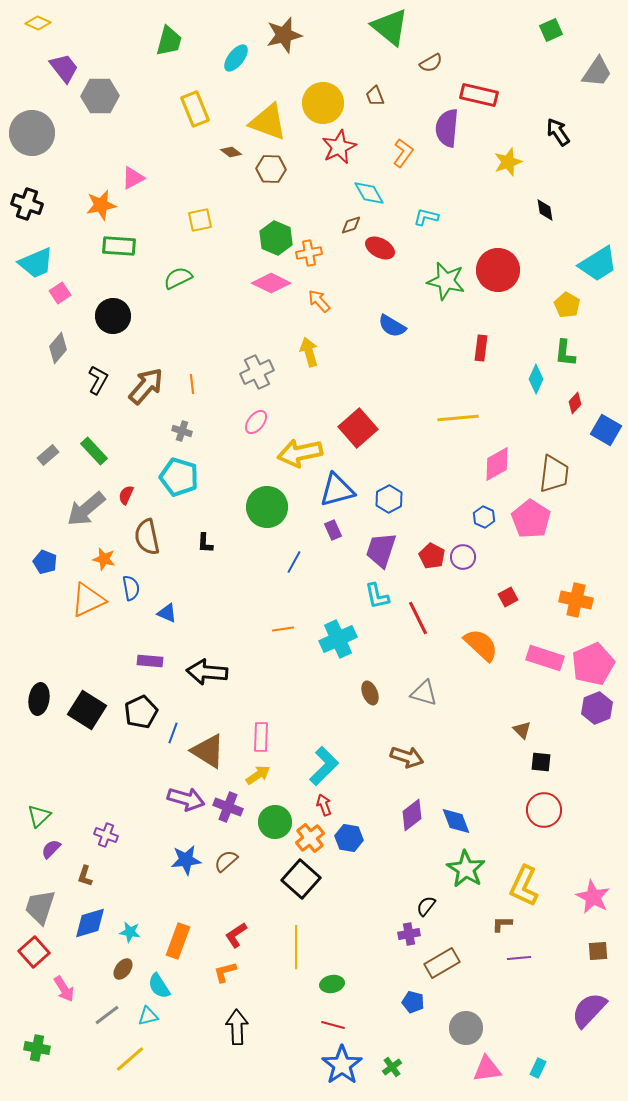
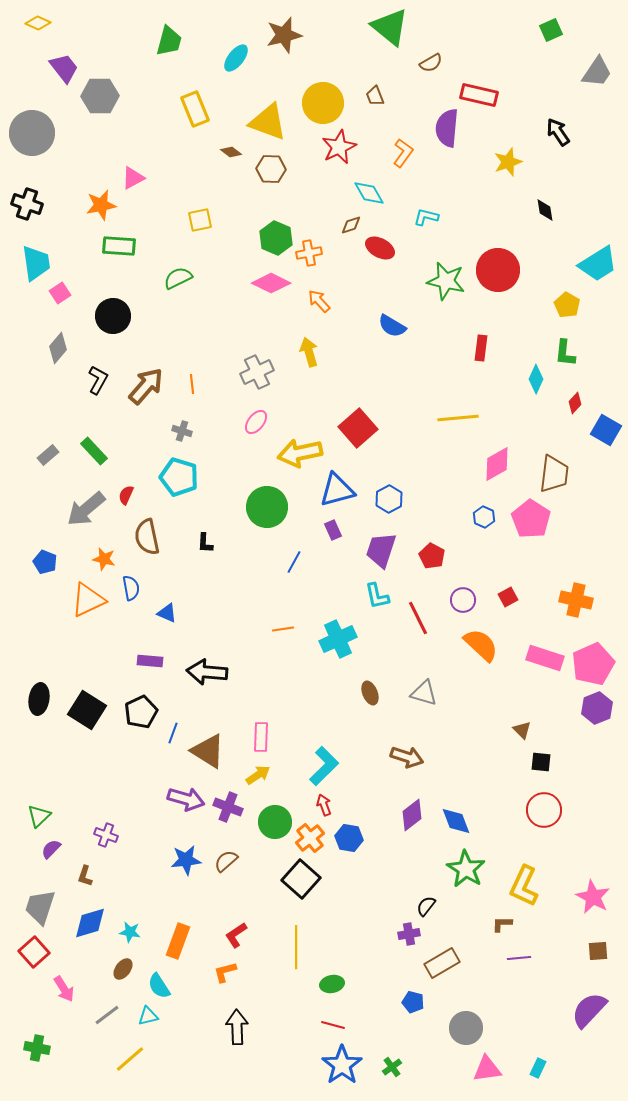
cyan trapezoid at (36, 263): rotated 75 degrees counterclockwise
purple circle at (463, 557): moved 43 px down
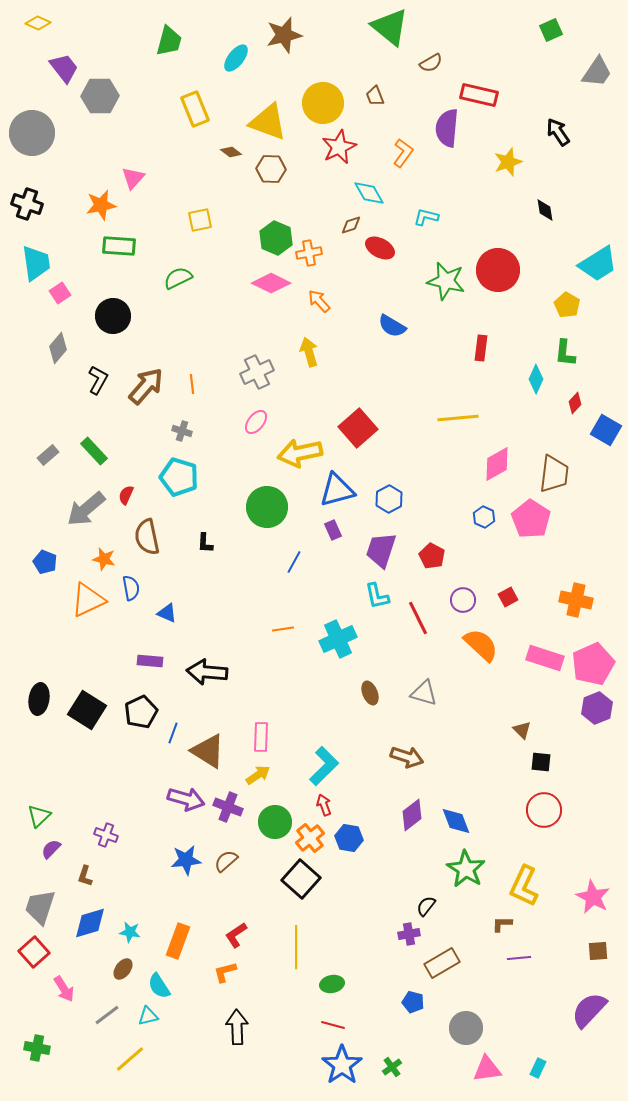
pink triangle at (133, 178): rotated 20 degrees counterclockwise
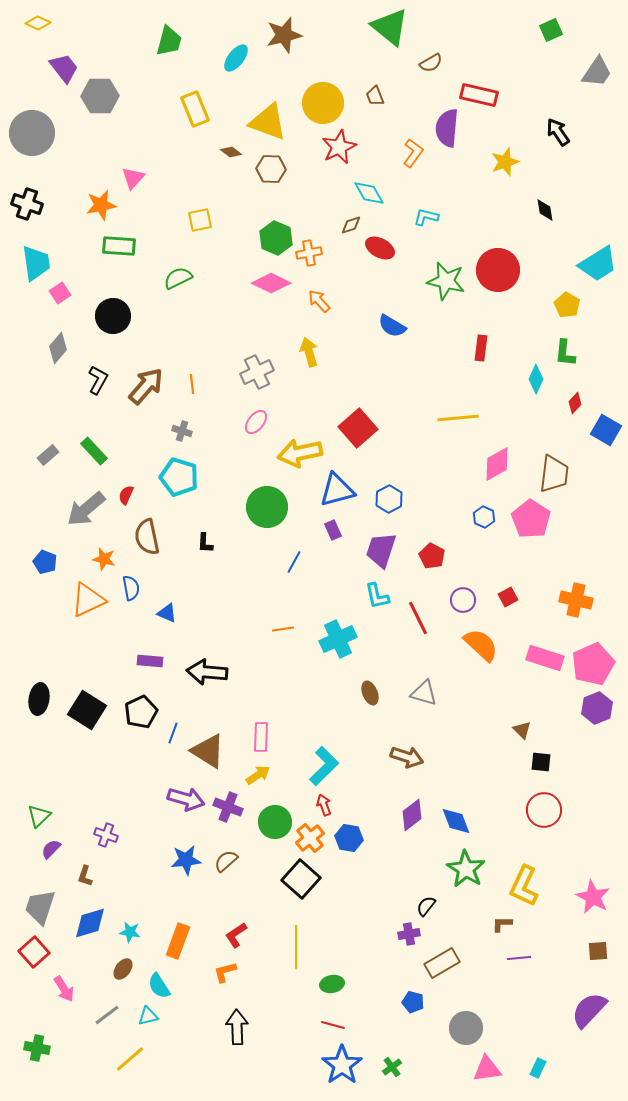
orange L-shape at (403, 153): moved 10 px right
yellow star at (508, 162): moved 3 px left
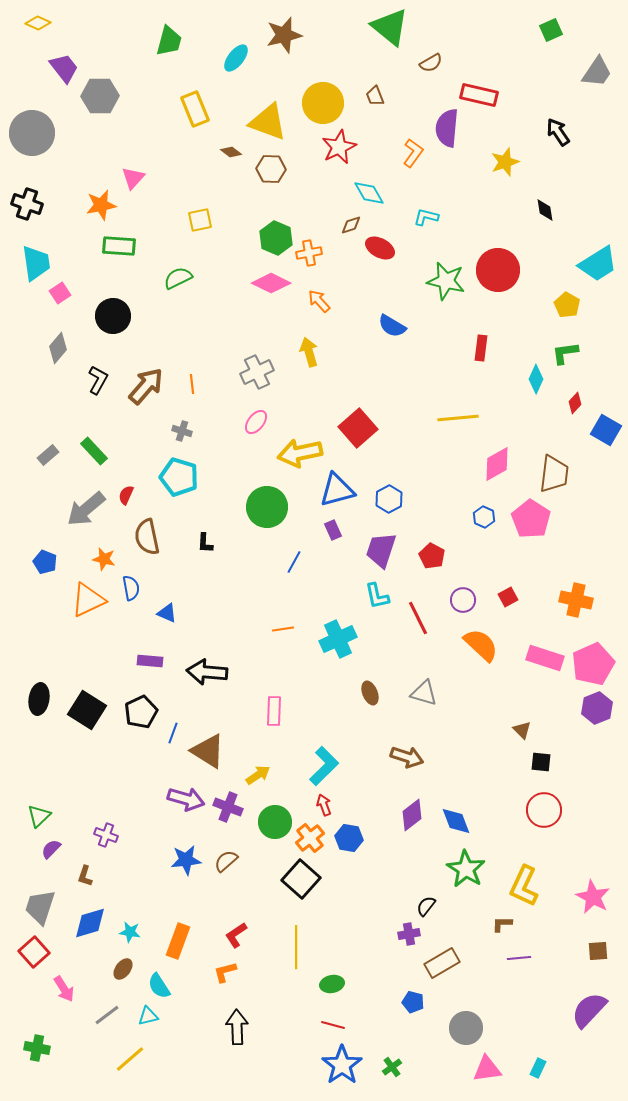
green L-shape at (565, 353): rotated 76 degrees clockwise
pink rectangle at (261, 737): moved 13 px right, 26 px up
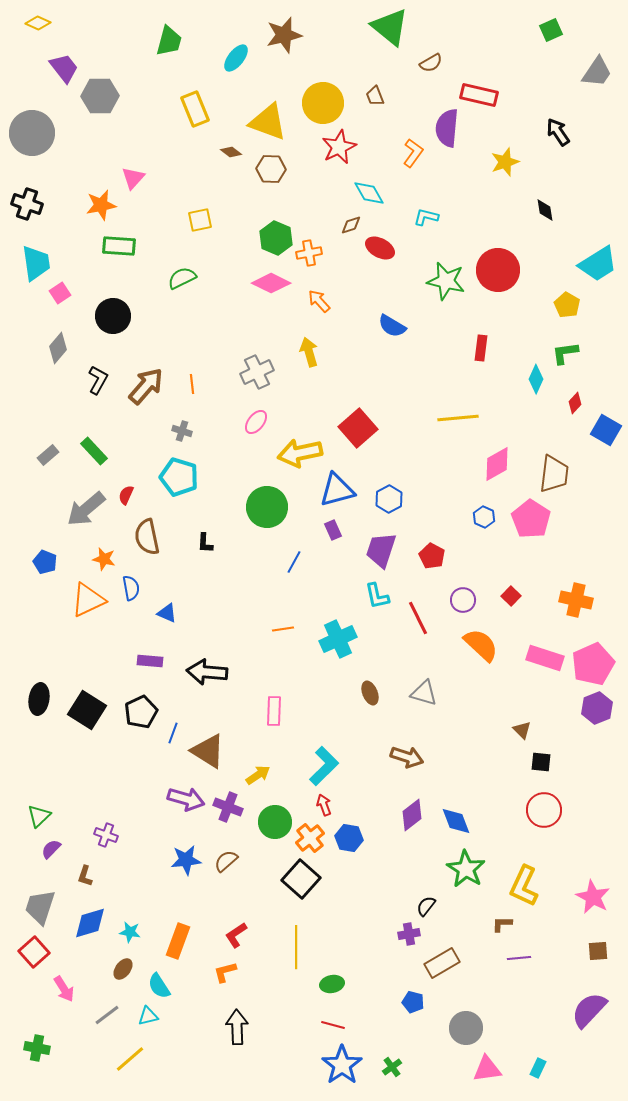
green semicircle at (178, 278): moved 4 px right
red square at (508, 597): moved 3 px right, 1 px up; rotated 18 degrees counterclockwise
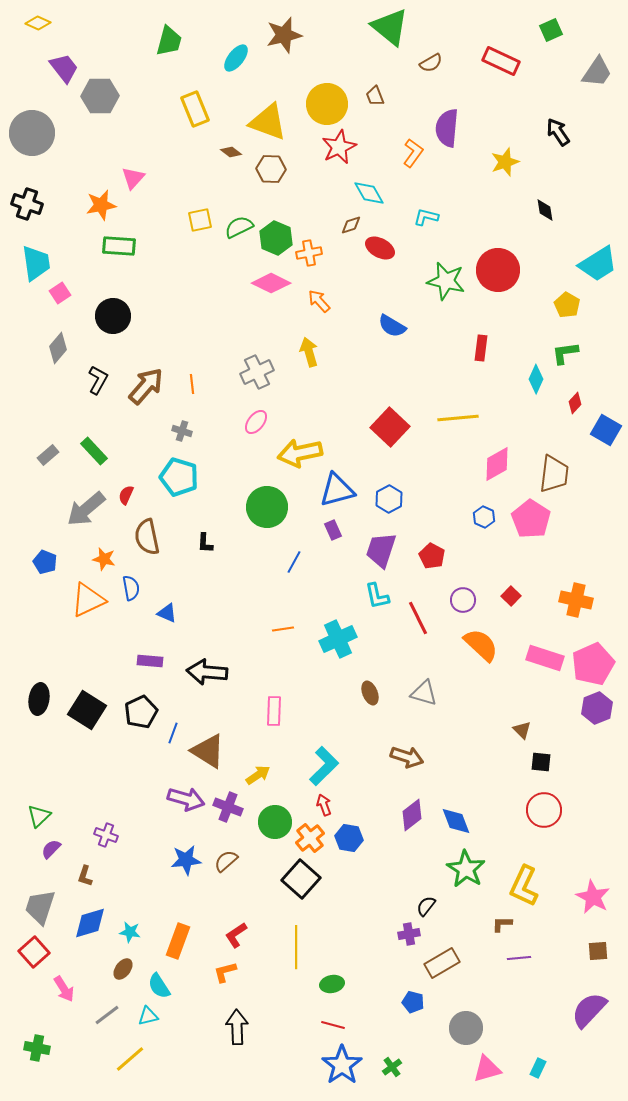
red rectangle at (479, 95): moved 22 px right, 34 px up; rotated 12 degrees clockwise
yellow circle at (323, 103): moved 4 px right, 1 px down
green semicircle at (182, 278): moved 57 px right, 51 px up
red square at (358, 428): moved 32 px right, 1 px up; rotated 6 degrees counterclockwise
pink triangle at (487, 1069): rotated 8 degrees counterclockwise
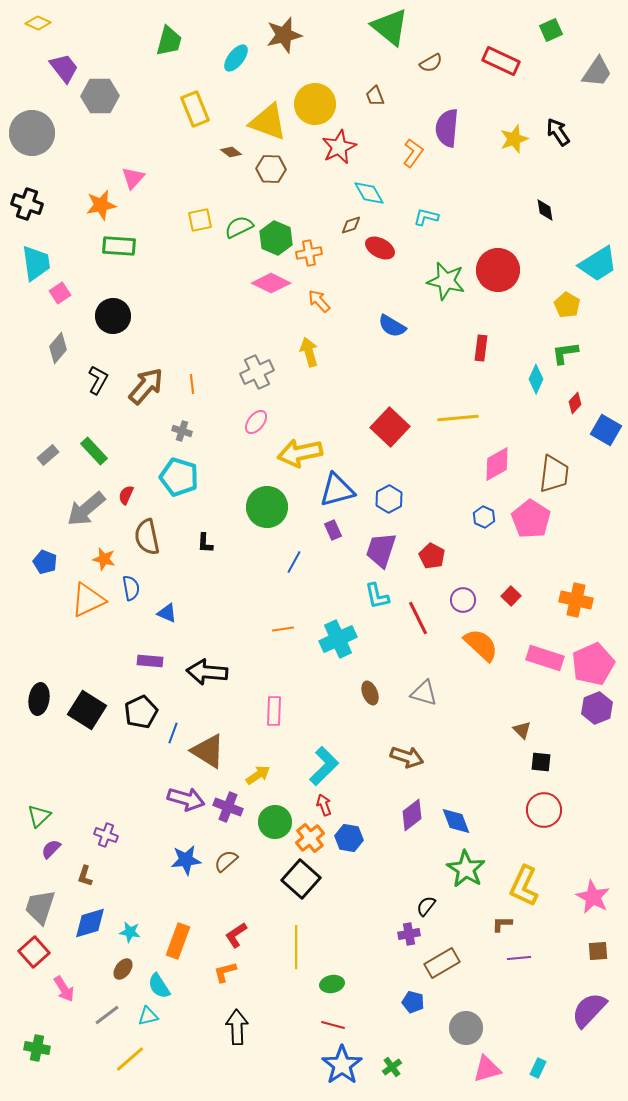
yellow circle at (327, 104): moved 12 px left
yellow star at (505, 162): moved 9 px right, 23 px up
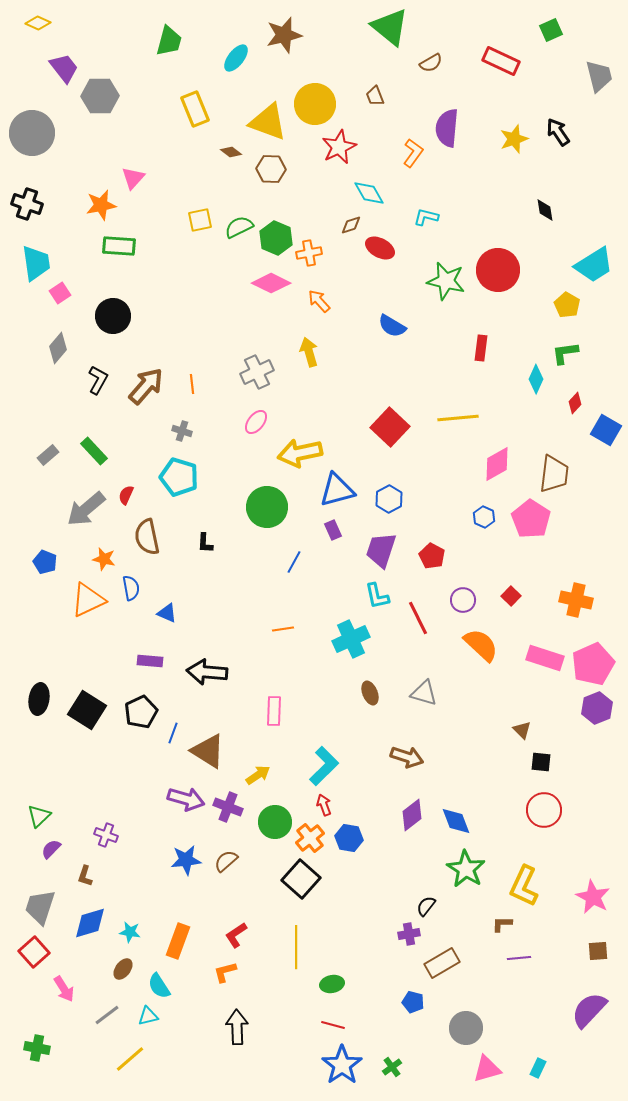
gray trapezoid at (597, 72): moved 2 px right, 4 px down; rotated 48 degrees counterclockwise
cyan trapezoid at (598, 264): moved 4 px left, 1 px down
cyan cross at (338, 639): moved 13 px right
